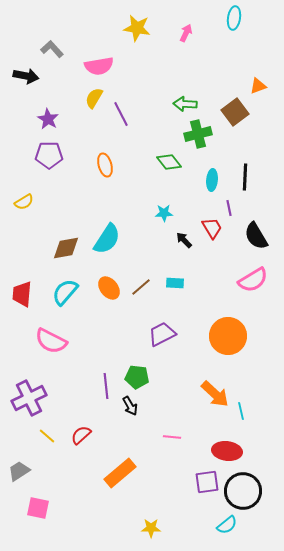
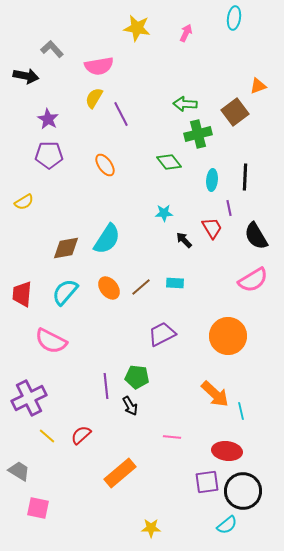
orange ellipse at (105, 165): rotated 20 degrees counterclockwise
gray trapezoid at (19, 471): rotated 65 degrees clockwise
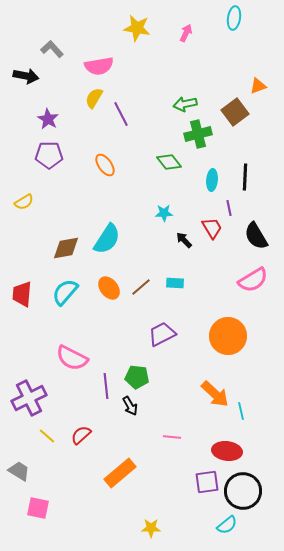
green arrow at (185, 104): rotated 15 degrees counterclockwise
pink semicircle at (51, 341): moved 21 px right, 17 px down
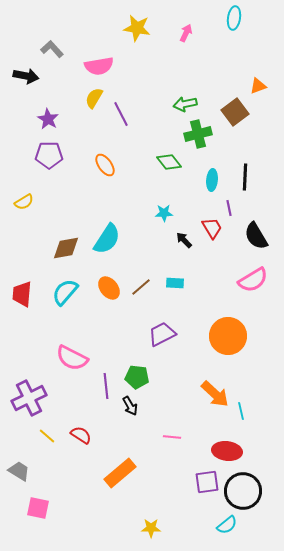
red semicircle at (81, 435): rotated 75 degrees clockwise
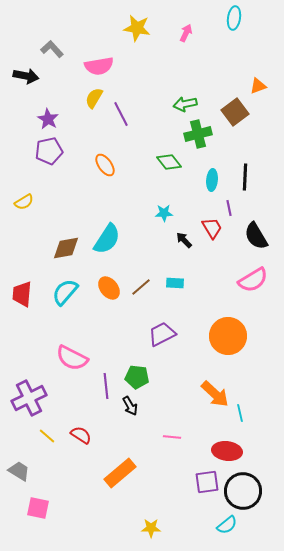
purple pentagon at (49, 155): moved 4 px up; rotated 12 degrees counterclockwise
cyan line at (241, 411): moved 1 px left, 2 px down
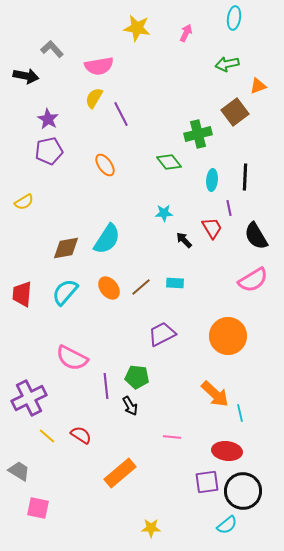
green arrow at (185, 104): moved 42 px right, 40 px up
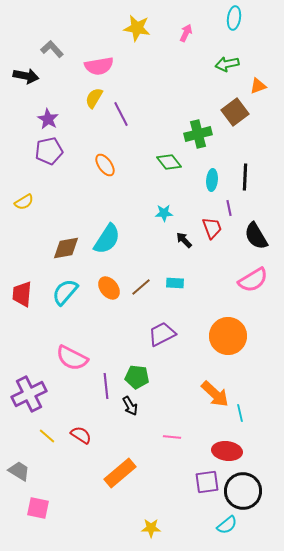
red trapezoid at (212, 228): rotated 10 degrees clockwise
purple cross at (29, 398): moved 4 px up
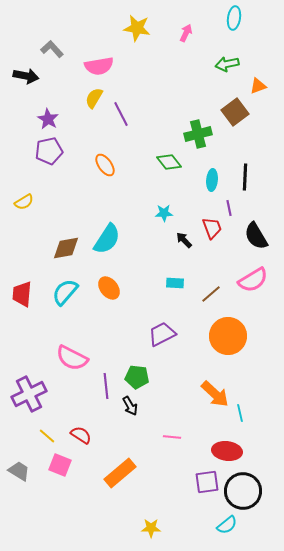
brown line at (141, 287): moved 70 px right, 7 px down
pink square at (38, 508): moved 22 px right, 43 px up; rotated 10 degrees clockwise
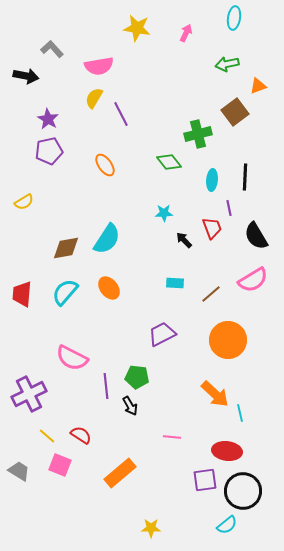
orange circle at (228, 336): moved 4 px down
purple square at (207, 482): moved 2 px left, 2 px up
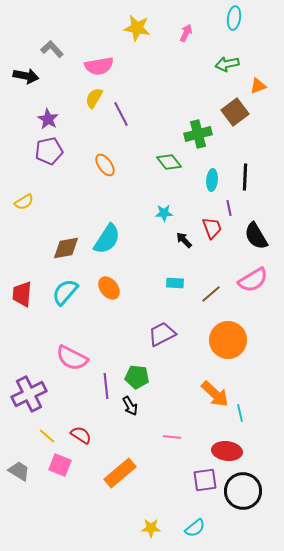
cyan semicircle at (227, 525): moved 32 px left, 3 px down
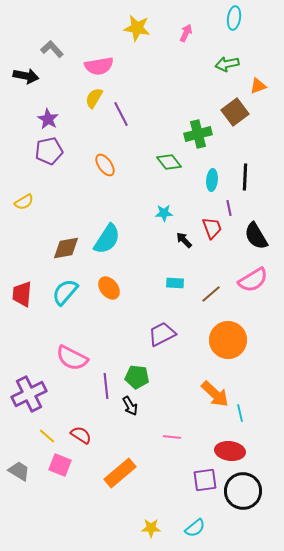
red ellipse at (227, 451): moved 3 px right
